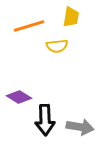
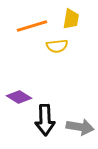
yellow trapezoid: moved 2 px down
orange line: moved 3 px right
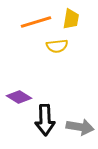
orange line: moved 4 px right, 4 px up
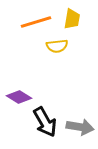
yellow trapezoid: moved 1 px right
black arrow: moved 2 px down; rotated 28 degrees counterclockwise
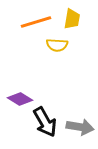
yellow semicircle: moved 1 px up; rotated 10 degrees clockwise
purple diamond: moved 1 px right, 2 px down
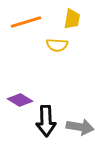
orange line: moved 10 px left
purple diamond: moved 1 px down
black arrow: moved 1 px right, 1 px up; rotated 28 degrees clockwise
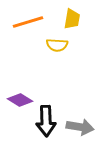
orange line: moved 2 px right
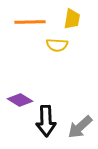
orange line: moved 2 px right; rotated 16 degrees clockwise
gray arrow: rotated 128 degrees clockwise
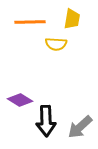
yellow semicircle: moved 1 px left, 1 px up
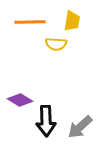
yellow trapezoid: moved 2 px down
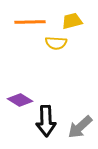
yellow trapezoid: rotated 115 degrees counterclockwise
yellow semicircle: moved 1 px up
